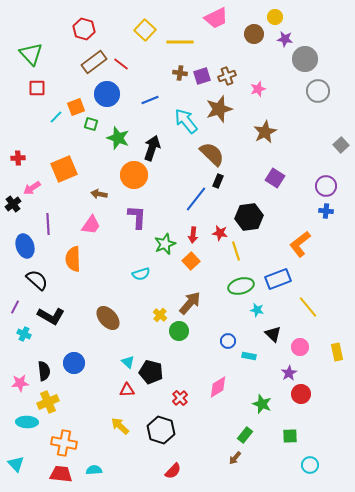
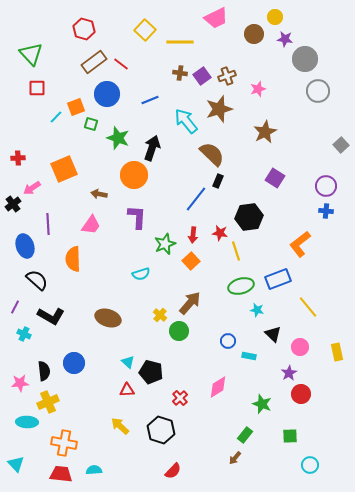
purple square at (202, 76): rotated 18 degrees counterclockwise
brown ellipse at (108, 318): rotated 30 degrees counterclockwise
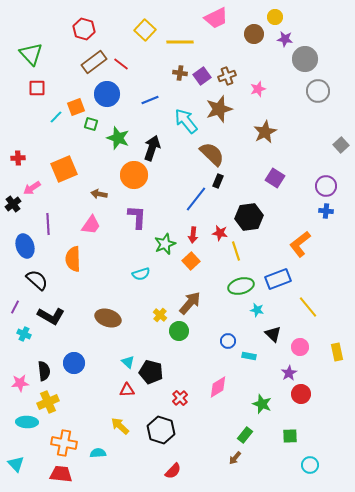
cyan semicircle at (94, 470): moved 4 px right, 17 px up
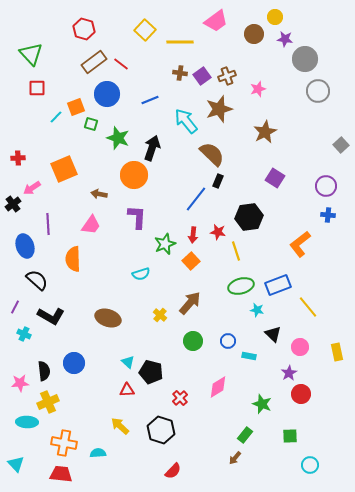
pink trapezoid at (216, 18): moved 3 px down; rotated 10 degrees counterclockwise
blue cross at (326, 211): moved 2 px right, 4 px down
red star at (220, 233): moved 2 px left, 1 px up
blue rectangle at (278, 279): moved 6 px down
green circle at (179, 331): moved 14 px right, 10 px down
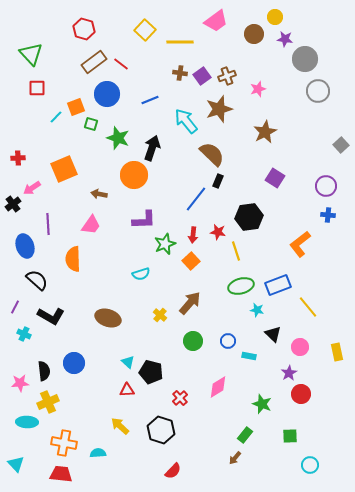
purple L-shape at (137, 217): moved 7 px right, 3 px down; rotated 85 degrees clockwise
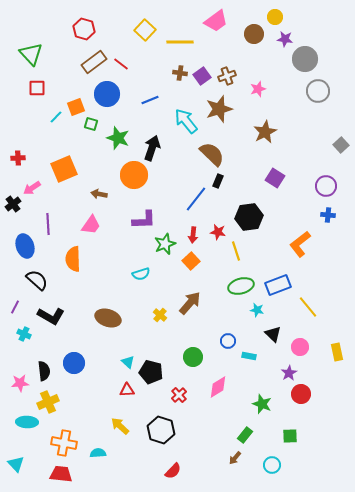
green circle at (193, 341): moved 16 px down
red cross at (180, 398): moved 1 px left, 3 px up
cyan circle at (310, 465): moved 38 px left
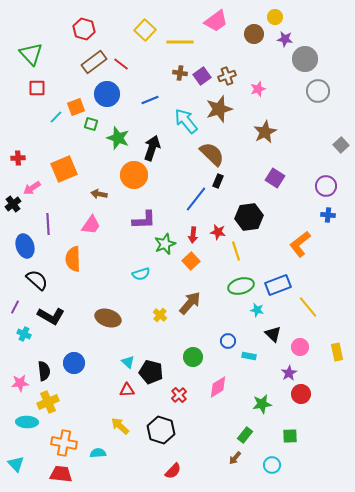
green star at (262, 404): rotated 30 degrees counterclockwise
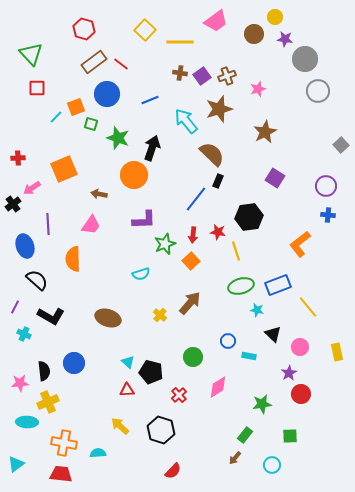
cyan triangle at (16, 464): rotated 36 degrees clockwise
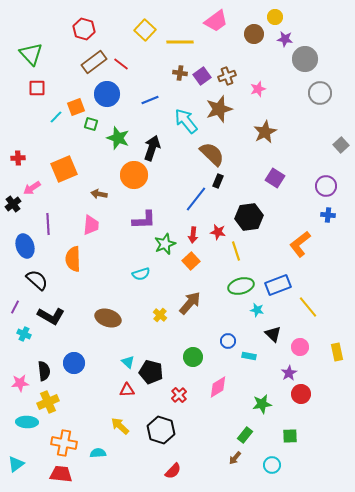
gray circle at (318, 91): moved 2 px right, 2 px down
pink trapezoid at (91, 225): rotated 30 degrees counterclockwise
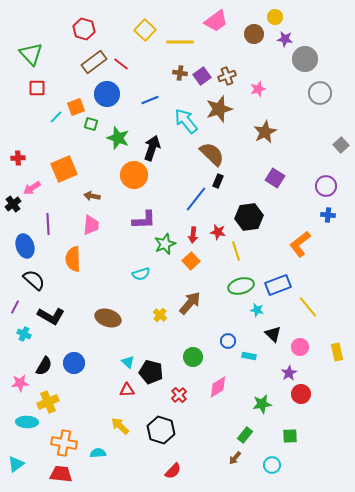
brown arrow at (99, 194): moved 7 px left, 2 px down
black semicircle at (37, 280): moved 3 px left
black semicircle at (44, 371): moved 5 px up; rotated 36 degrees clockwise
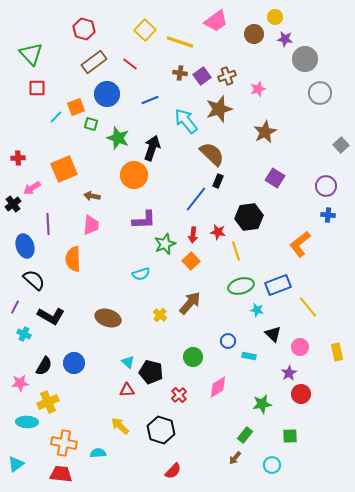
yellow line at (180, 42): rotated 20 degrees clockwise
red line at (121, 64): moved 9 px right
